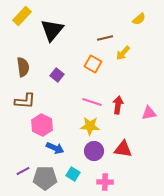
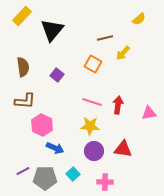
cyan square: rotated 16 degrees clockwise
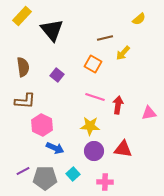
black triangle: rotated 20 degrees counterclockwise
pink line: moved 3 px right, 5 px up
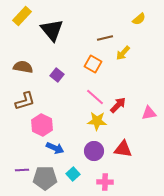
brown semicircle: rotated 72 degrees counterclockwise
pink line: rotated 24 degrees clockwise
brown L-shape: rotated 20 degrees counterclockwise
red arrow: rotated 36 degrees clockwise
yellow star: moved 7 px right, 5 px up
purple line: moved 1 px left, 1 px up; rotated 24 degrees clockwise
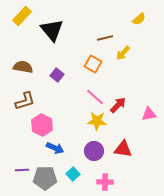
pink triangle: moved 1 px down
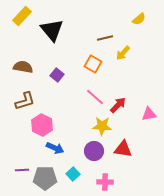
yellow star: moved 5 px right, 5 px down
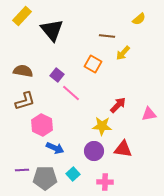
brown line: moved 2 px right, 2 px up; rotated 21 degrees clockwise
brown semicircle: moved 4 px down
pink line: moved 24 px left, 4 px up
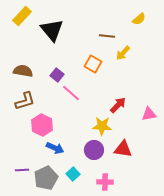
purple circle: moved 1 px up
gray pentagon: moved 1 px right; rotated 25 degrees counterclockwise
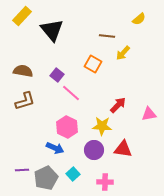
pink hexagon: moved 25 px right, 2 px down
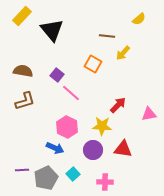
purple circle: moved 1 px left
